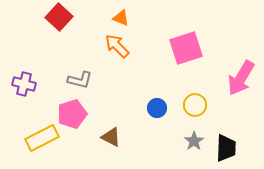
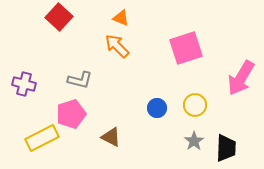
pink pentagon: moved 1 px left
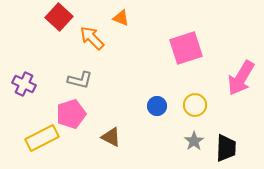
orange arrow: moved 25 px left, 8 px up
purple cross: rotated 10 degrees clockwise
blue circle: moved 2 px up
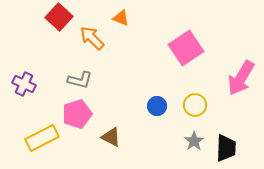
pink square: rotated 16 degrees counterclockwise
pink pentagon: moved 6 px right
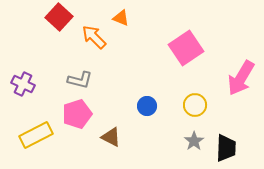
orange arrow: moved 2 px right, 1 px up
purple cross: moved 1 px left
blue circle: moved 10 px left
yellow rectangle: moved 6 px left, 3 px up
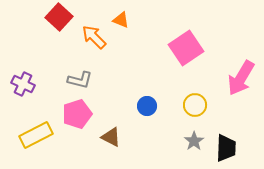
orange triangle: moved 2 px down
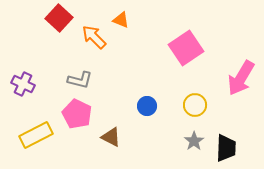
red square: moved 1 px down
pink pentagon: rotated 28 degrees counterclockwise
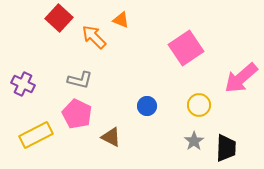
pink arrow: rotated 18 degrees clockwise
yellow circle: moved 4 px right
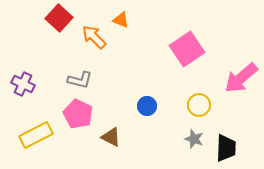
pink square: moved 1 px right, 1 px down
pink pentagon: moved 1 px right
gray star: moved 2 px up; rotated 18 degrees counterclockwise
